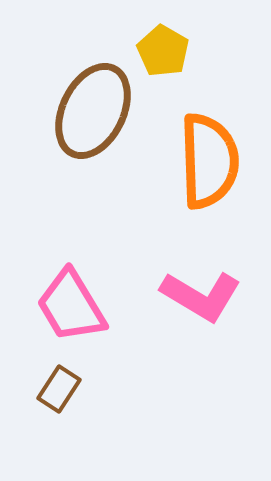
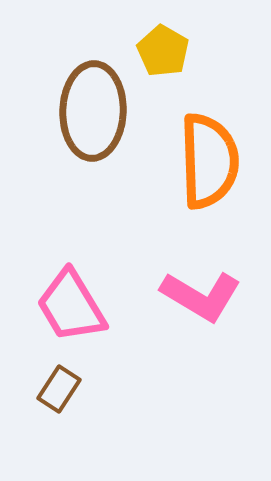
brown ellipse: rotated 24 degrees counterclockwise
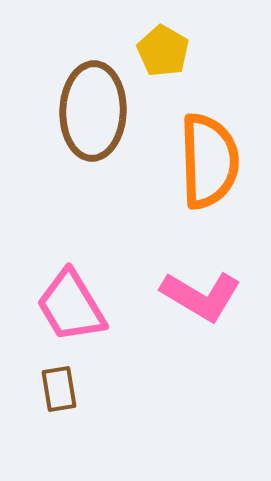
brown rectangle: rotated 42 degrees counterclockwise
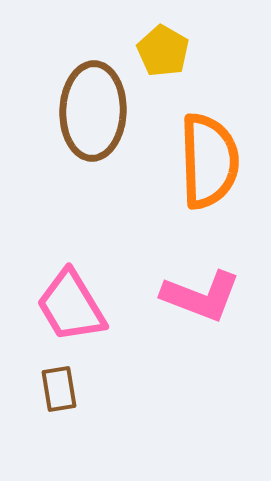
pink L-shape: rotated 10 degrees counterclockwise
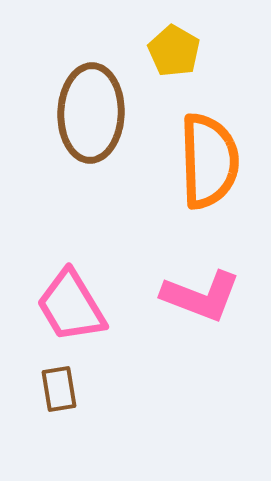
yellow pentagon: moved 11 px right
brown ellipse: moved 2 px left, 2 px down
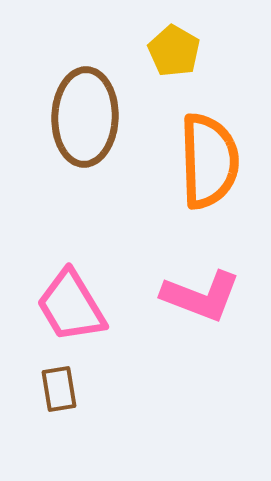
brown ellipse: moved 6 px left, 4 px down
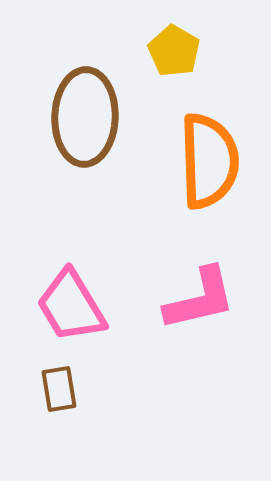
pink L-shape: moved 1 px left, 3 px down; rotated 34 degrees counterclockwise
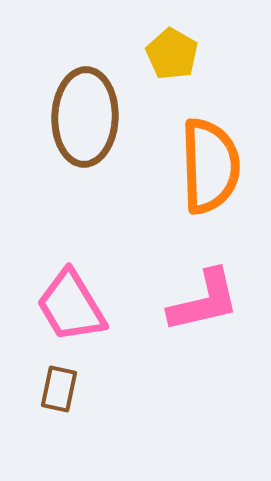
yellow pentagon: moved 2 px left, 3 px down
orange semicircle: moved 1 px right, 5 px down
pink L-shape: moved 4 px right, 2 px down
brown rectangle: rotated 21 degrees clockwise
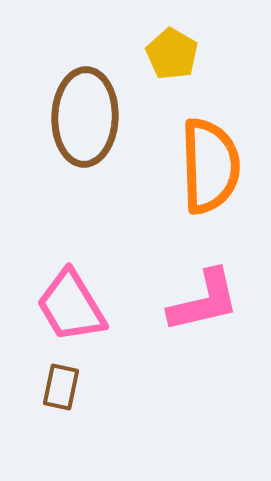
brown rectangle: moved 2 px right, 2 px up
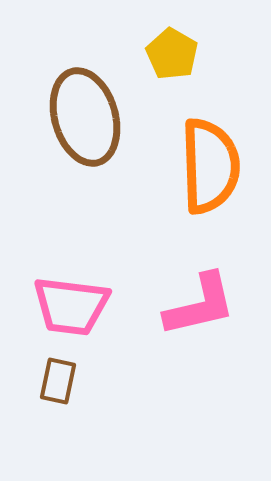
brown ellipse: rotated 18 degrees counterclockwise
pink L-shape: moved 4 px left, 4 px down
pink trapezoid: rotated 52 degrees counterclockwise
brown rectangle: moved 3 px left, 6 px up
